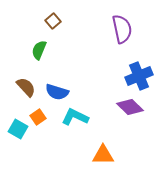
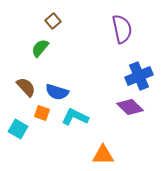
green semicircle: moved 1 px right, 2 px up; rotated 18 degrees clockwise
orange square: moved 4 px right, 4 px up; rotated 35 degrees counterclockwise
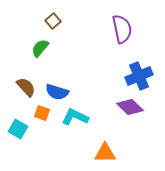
orange triangle: moved 2 px right, 2 px up
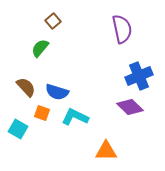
orange triangle: moved 1 px right, 2 px up
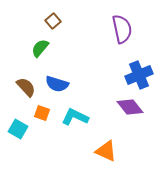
blue cross: moved 1 px up
blue semicircle: moved 8 px up
purple diamond: rotated 8 degrees clockwise
orange triangle: rotated 25 degrees clockwise
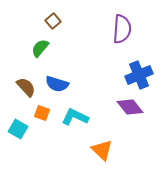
purple semicircle: rotated 16 degrees clockwise
orange triangle: moved 4 px left, 1 px up; rotated 20 degrees clockwise
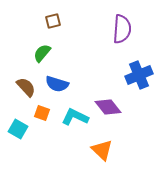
brown square: rotated 28 degrees clockwise
green semicircle: moved 2 px right, 5 px down
purple diamond: moved 22 px left
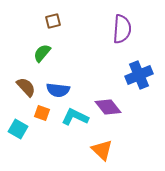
blue semicircle: moved 1 px right, 6 px down; rotated 10 degrees counterclockwise
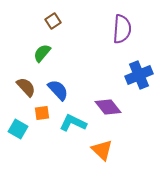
brown square: rotated 21 degrees counterclockwise
blue semicircle: rotated 140 degrees counterclockwise
orange square: rotated 28 degrees counterclockwise
cyan L-shape: moved 2 px left, 6 px down
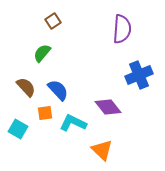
orange square: moved 3 px right
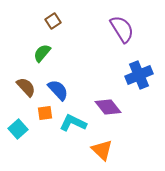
purple semicircle: rotated 36 degrees counterclockwise
cyan square: rotated 18 degrees clockwise
